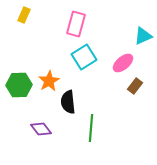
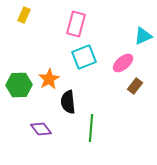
cyan square: rotated 10 degrees clockwise
orange star: moved 2 px up
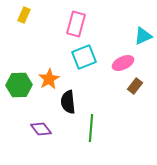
pink ellipse: rotated 15 degrees clockwise
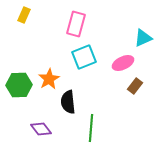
cyan triangle: moved 2 px down
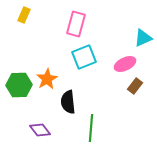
pink ellipse: moved 2 px right, 1 px down
orange star: moved 2 px left
purple diamond: moved 1 px left, 1 px down
